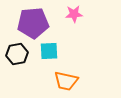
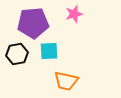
pink star: rotated 12 degrees counterclockwise
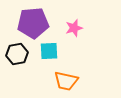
pink star: moved 14 px down
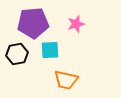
pink star: moved 2 px right, 4 px up
cyan square: moved 1 px right, 1 px up
orange trapezoid: moved 1 px up
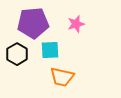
black hexagon: rotated 20 degrees counterclockwise
orange trapezoid: moved 4 px left, 3 px up
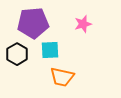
pink star: moved 7 px right
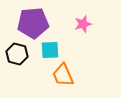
black hexagon: rotated 15 degrees counterclockwise
orange trapezoid: moved 1 px right, 2 px up; rotated 55 degrees clockwise
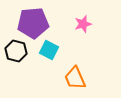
cyan square: moved 1 px left; rotated 30 degrees clockwise
black hexagon: moved 1 px left, 3 px up
orange trapezoid: moved 12 px right, 3 px down
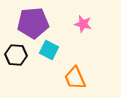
pink star: rotated 30 degrees clockwise
black hexagon: moved 4 px down; rotated 10 degrees counterclockwise
